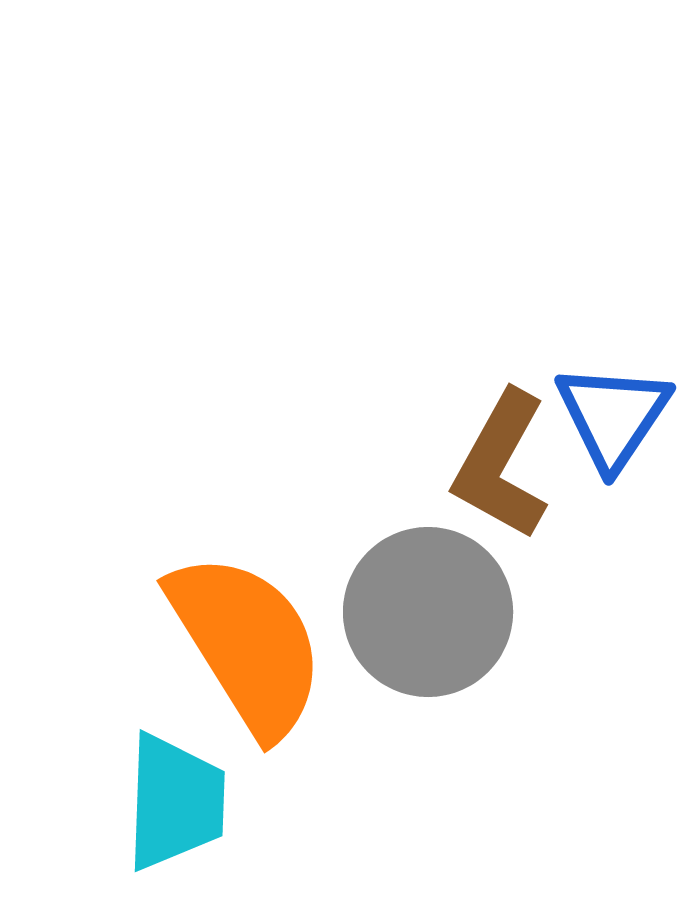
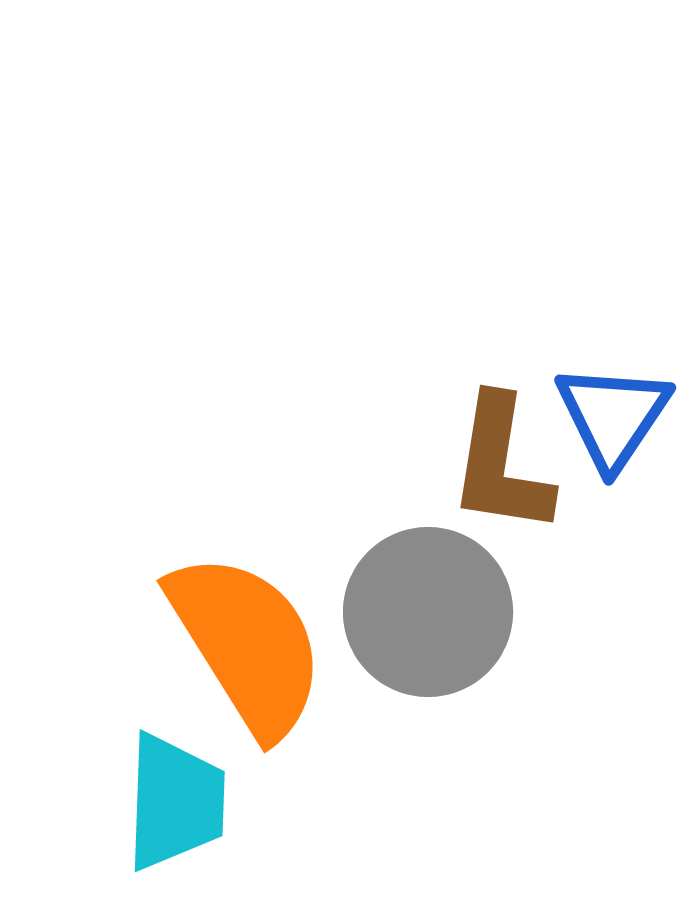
brown L-shape: rotated 20 degrees counterclockwise
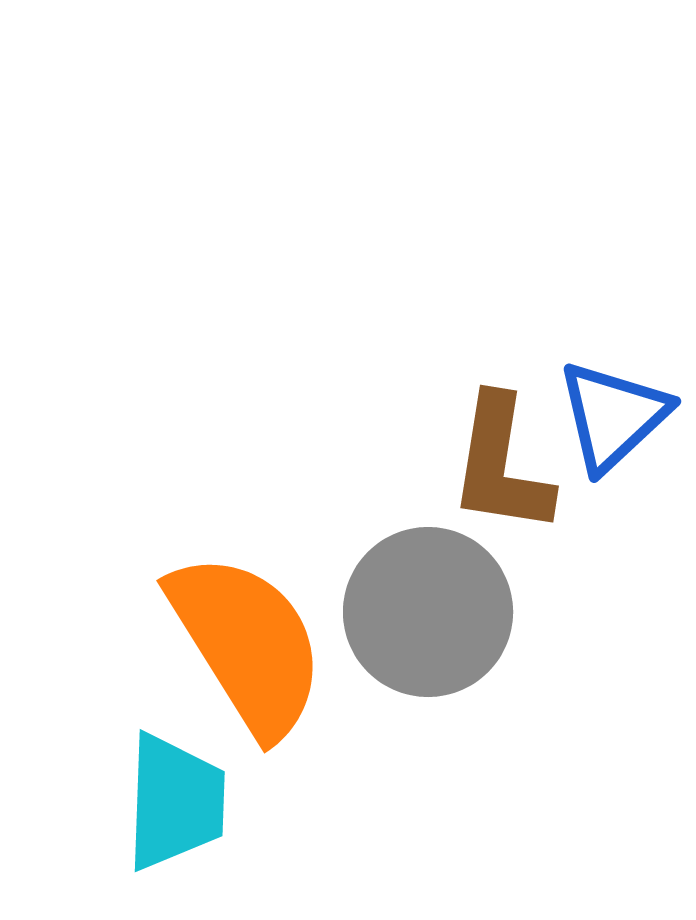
blue triangle: rotated 13 degrees clockwise
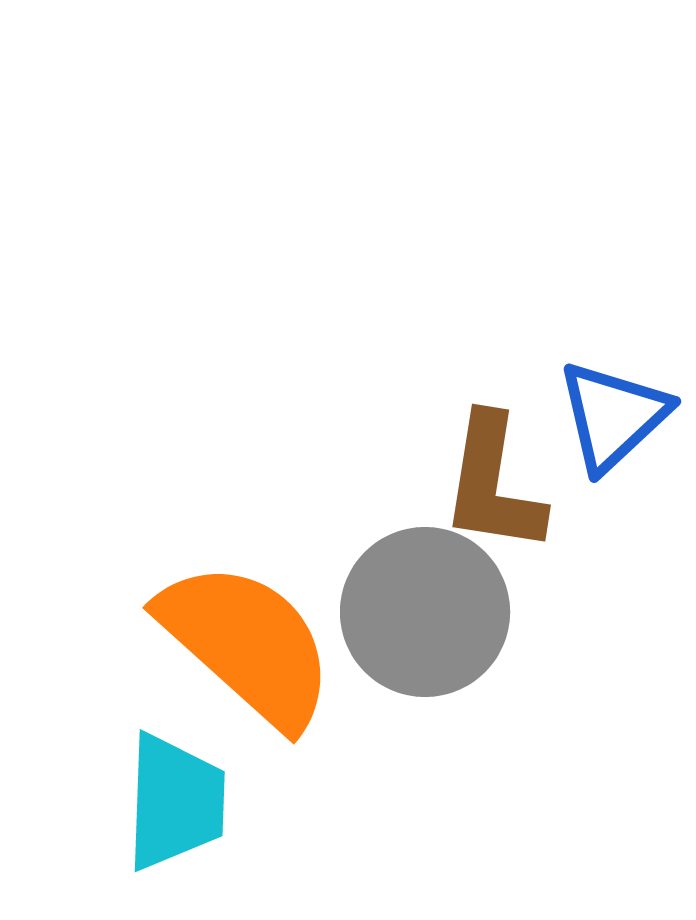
brown L-shape: moved 8 px left, 19 px down
gray circle: moved 3 px left
orange semicircle: rotated 16 degrees counterclockwise
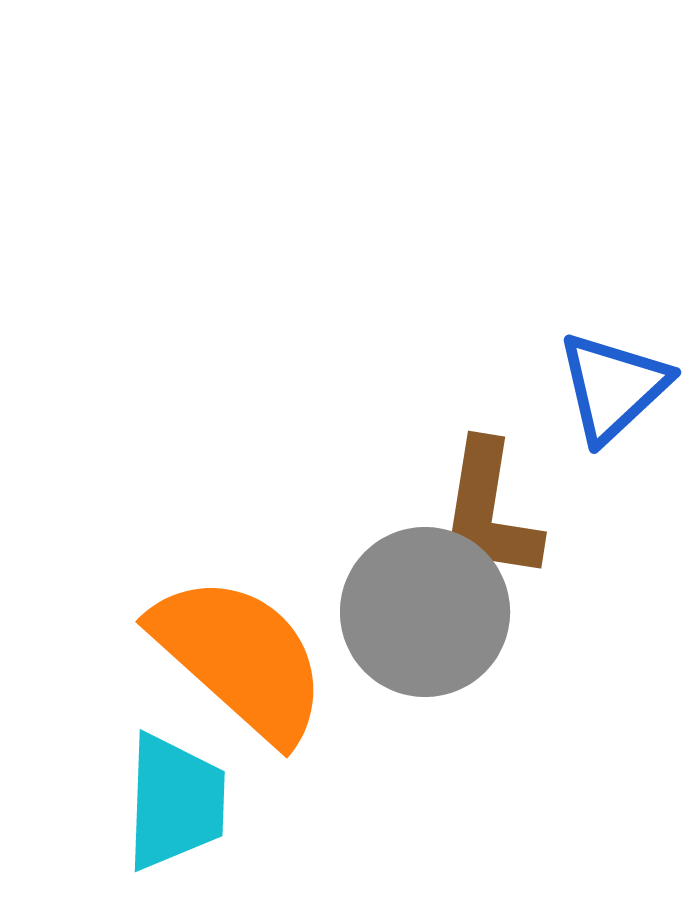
blue triangle: moved 29 px up
brown L-shape: moved 4 px left, 27 px down
orange semicircle: moved 7 px left, 14 px down
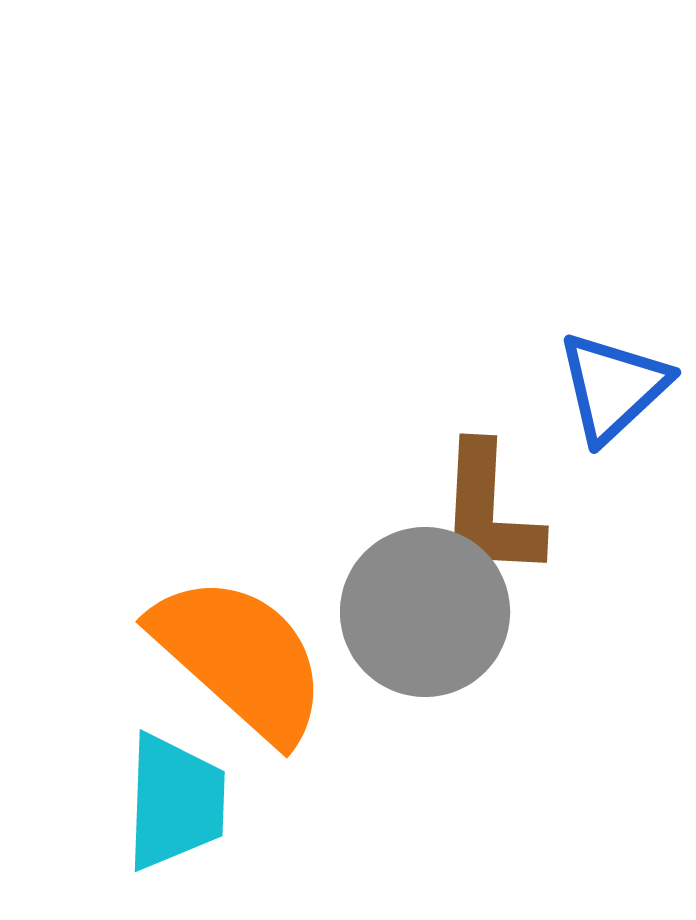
brown L-shape: rotated 6 degrees counterclockwise
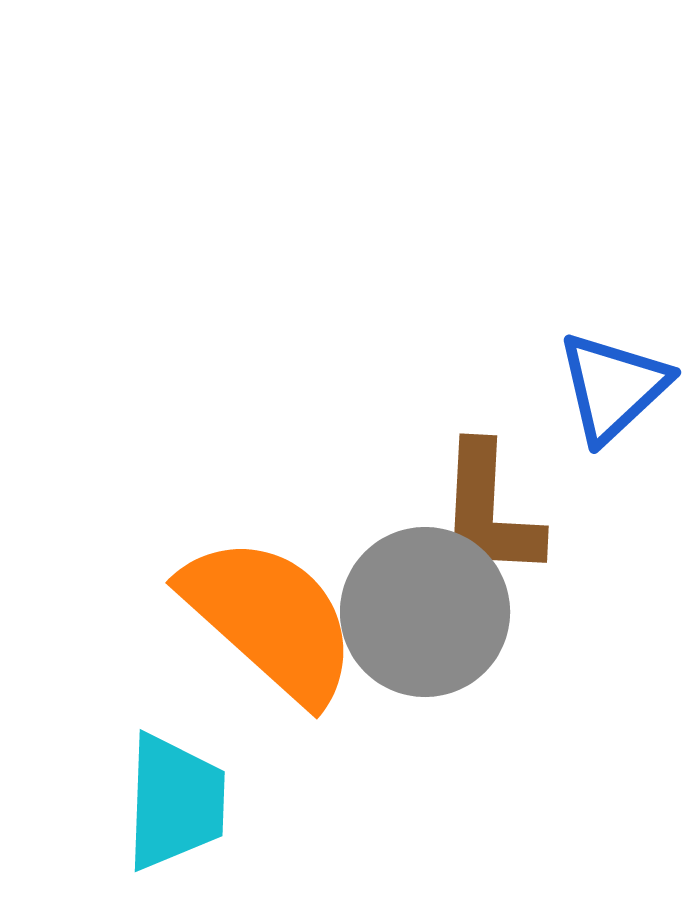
orange semicircle: moved 30 px right, 39 px up
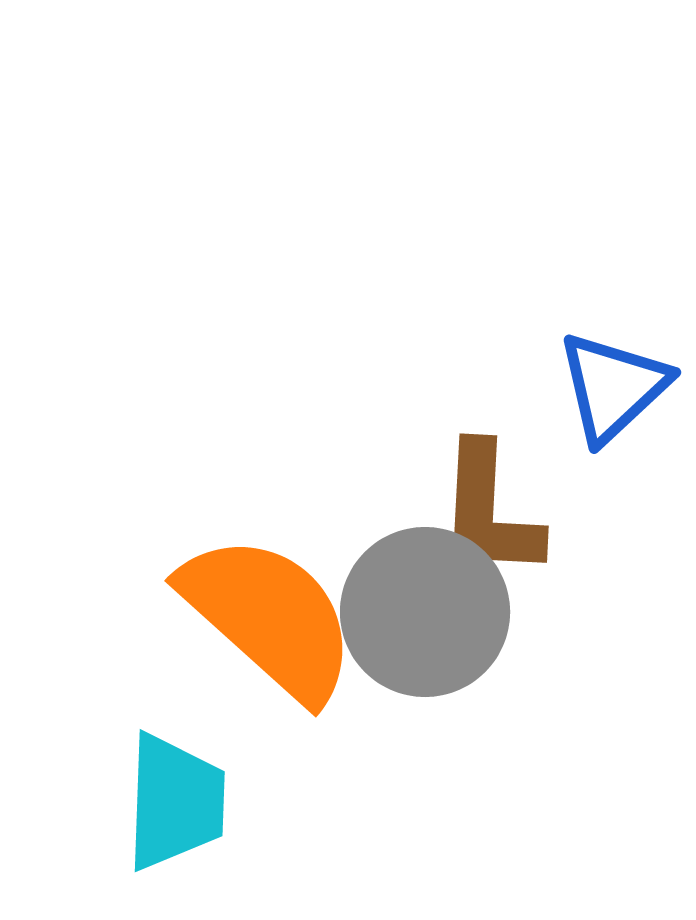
orange semicircle: moved 1 px left, 2 px up
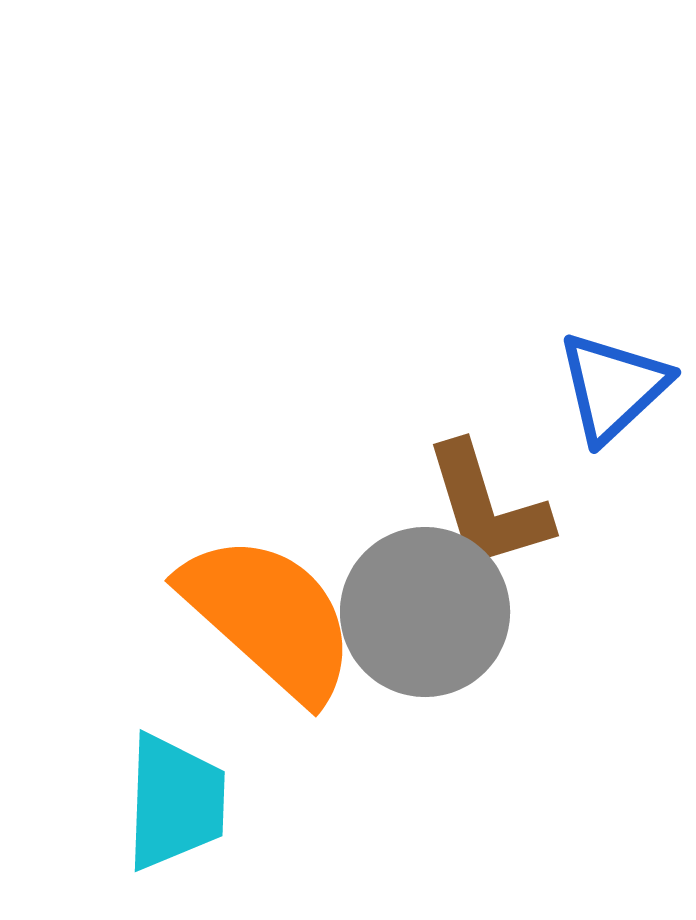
brown L-shape: moved 2 px left, 4 px up; rotated 20 degrees counterclockwise
